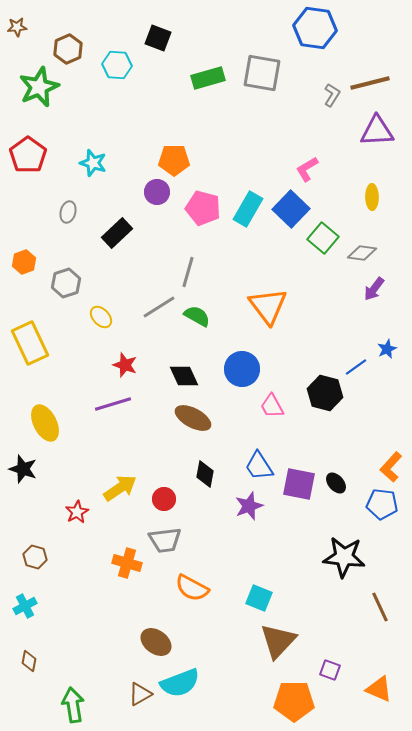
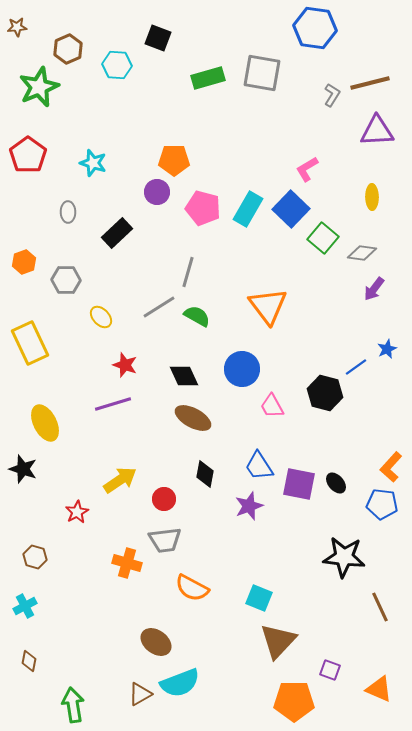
gray ellipse at (68, 212): rotated 15 degrees counterclockwise
gray hexagon at (66, 283): moved 3 px up; rotated 20 degrees clockwise
yellow arrow at (120, 488): moved 8 px up
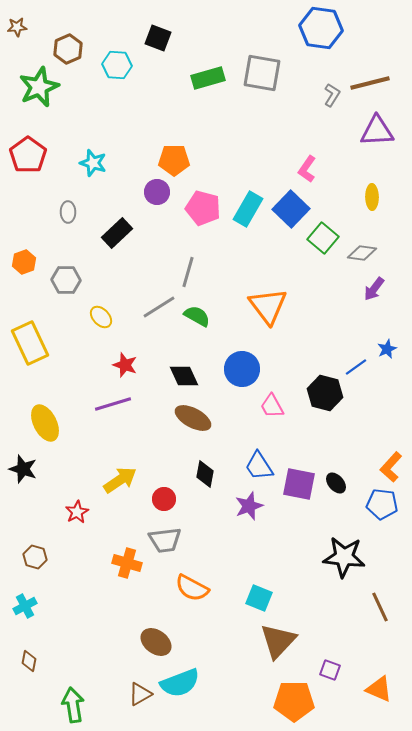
blue hexagon at (315, 28): moved 6 px right
pink L-shape at (307, 169): rotated 24 degrees counterclockwise
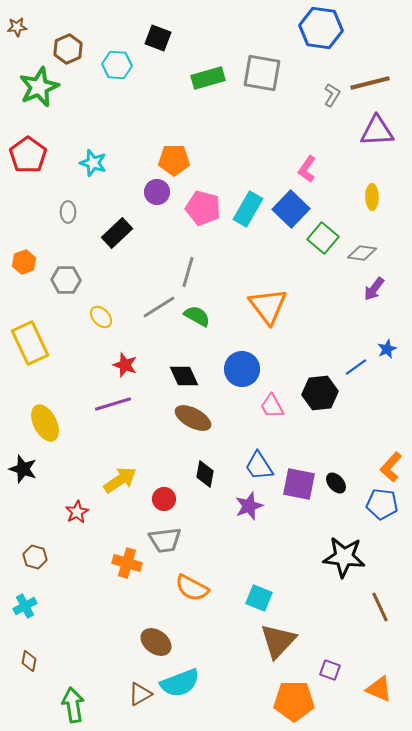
black hexagon at (325, 393): moved 5 px left; rotated 20 degrees counterclockwise
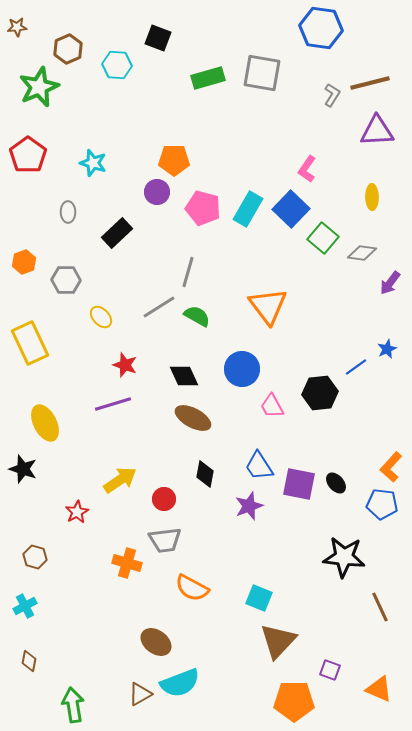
purple arrow at (374, 289): moved 16 px right, 6 px up
